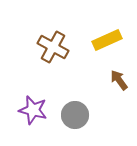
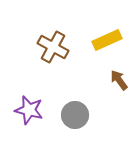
purple star: moved 4 px left
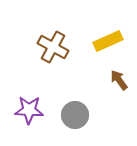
yellow rectangle: moved 1 px right, 1 px down
purple star: rotated 12 degrees counterclockwise
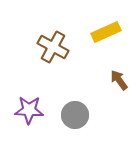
yellow rectangle: moved 2 px left, 9 px up
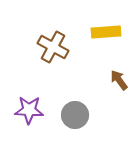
yellow rectangle: rotated 20 degrees clockwise
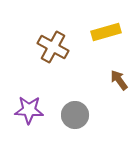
yellow rectangle: rotated 12 degrees counterclockwise
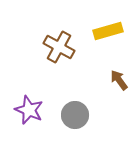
yellow rectangle: moved 2 px right, 1 px up
brown cross: moved 6 px right
purple star: rotated 20 degrees clockwise
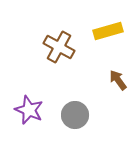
brown arrow: moved 1 px left
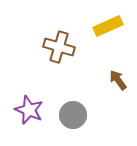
yellow rectangle: moved 5 px up; rotated 8 degrees counterclockwise
brown cross: rotated 12 degrees counterclockwise
gray circle: moved 2 px left
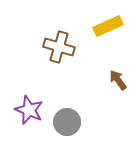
gray circle: moved 6 px left, 7 px down
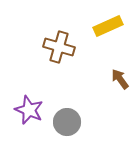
brown arrow: moved 2 px right, 1 px up
